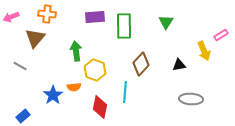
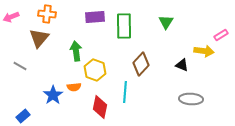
brown triangle: moved 4 px right
yellow arrow: rotated 60 degrees counterclockwise
black triangle: moved 3 px right; rotated 32 degrees clockwise
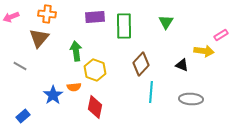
cyan line: moved 26 px right
red diamond: moved 5 px left
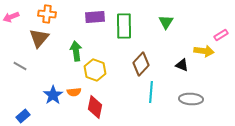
orange semicircle: moved 5 px down
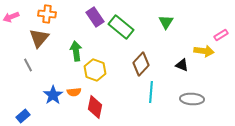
purple rectangle: rotated 60 degrees clockwise
green rectangle: moved 3 px left, 1 px down; rotated 50 degrees counterclockwise
gray line: moved 8 px right, 1 px up; rotated 32 degrees clockwise
gray ellipse: moved 1 px right
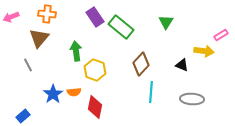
blue star: moved 1 px up
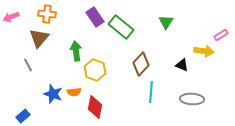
blue star: rotated 18 degrees counterclockwise
